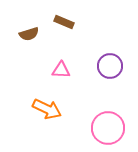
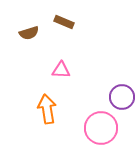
brown semicircle: moved 1 px up
purple circle: moved 12 px right, 31 px down
orange arrow: rotated 124 degrees counterclockwise
pink circle: moved 7 px left
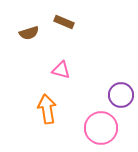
pink triangle: rotated 12 degrees clockwise
purple circle: moved 1 px left, 2 px up
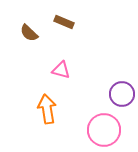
brown semicircle: rotated 60 degrees clockwise
purple circle: moved 1 px right, 1 px up
pink circle: moved 3 px right, 2 px down
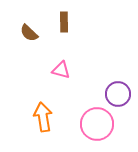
brown rectangle: rotated 66 degrees clockwise
purple circle: moved 4 px left
orange arrow: moved 4 px left, 8 px down
pink circle: moved 7 px left, 6 px up
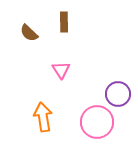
pink triangle: rotated 42 degrees clockwise
pink circle: moved 2 px up
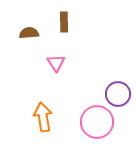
brown semicircle: rotated 132 degrees clockwise
pink triangle: moved 5 px left, 7 px up
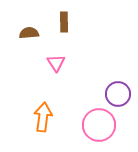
orange arrow: rotated 16 degrees clockwise
pink circle: moved 2 px right, 3 px down
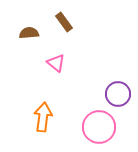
brown rectangle: rotated 36 degrees counterclockwise
pink triangle: rotated 18 degrees counterclockwise
pink circle: moved 2 px down
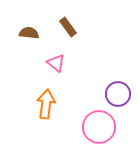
brown rectangle: moved 4 px right, 5 px down
brown semicircle: rotated 12 degrees clockwise
orange arrow: moved 3 px right, 13 px up
